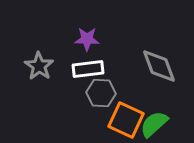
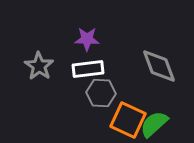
orange square: moved 2 px right
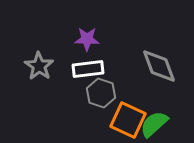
gray hexagon: rotated 16 degrees clockwise
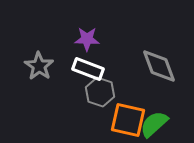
white rectangle: rotated 28 degrees clockwise
gray hexagon: moved 1 px left, 1 px up
orange square: rotated 12 degrees counterclockwise
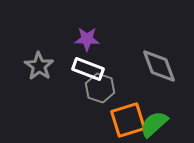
gray hexagon: moved 4 px up
orange square: rotated 30 degrees counterclockwise
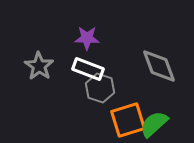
purple star: moved 1 px up
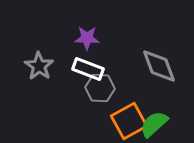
gray hexagon: rotated 16 degrees counterclockwise
orange square: moved 1 px right, 1 px down; rotated 12 degrees counterclockwise
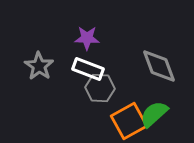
green semicircle: moved 10 px up
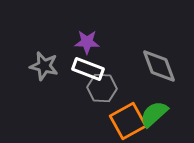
purple star: moved 4 px down
gray star: moved 5 px right; rotated 20 degrees counterclockwise
gray hexagon: moved 2 px right
orange square: moved 1 px left
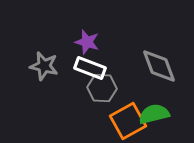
purple star: rotated 15 degrees clockwise
white rectangle: moved 2 px right, 1 px up
green semicircle: rotated 28 degrees clockwise
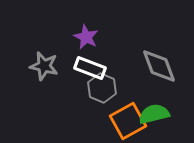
purple star: moved 1 px left, 5 px up; rotated 10 degrees clockwise
gray hexagon: rotated 20 degrees clockwise
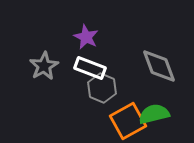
gray star: rotated 28 degrees clockwise
